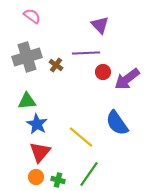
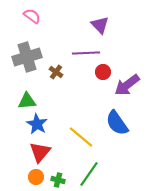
brown cross: moved 7 px down
purple arrow: moved 6 px down
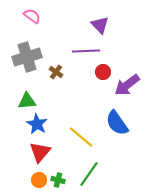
purple line: moved 2 px up
orange circle: moved 3 px right, 3 px down
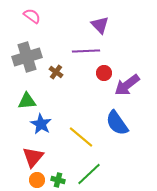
red circle: moved 1 px right, 1 px down
blue star: moved 4 px right
red triangle: moved 7 px left, 5 px down
green line: rotated 12 degrees clockwise
orange circle: moved 2 px left
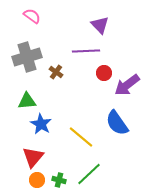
green cross: moved 1 px right
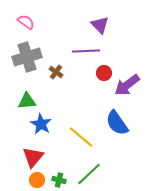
pink semicircle: moved 6 px left, 6 px down
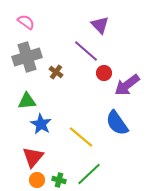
purple line: rotated 44 degrees clockwise
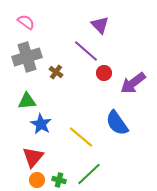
purple arrow: moved 6 px right, 2 px up
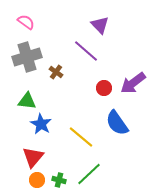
red circle: moved 15 px down
green triangle: rotated 12 degrees clockwise
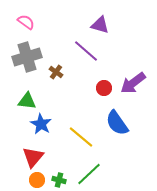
purple triangle: rotated 30 degrees counterclockwise
